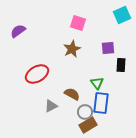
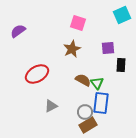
brown semicircle: moved 11 px right, 14 px up
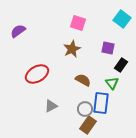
cyan square: moved 4 px down; rotated 30 degrees counterclockwise
purple square: rotated 16 degrees clockwise
black rectangle: rotated 32 degrees clockwise
green triangle: moved 15 px right
gray circle: moved 3 px up
brown rectangle: rotated 24 degrees counterclockwise
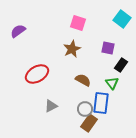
brown rectangle: moved 1 px right, 2 px up
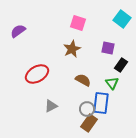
gray circle: moved 2 px right
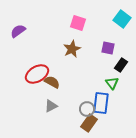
brown semicircle: moved 31 px left, 2 px down
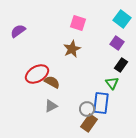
purple square: moved 9 px right, 5 px up; rotated 24 degrees clockwise
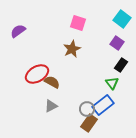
blue rectangle: moved 2 px right, 2 px down; rotated 45 degrees clockwise
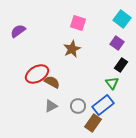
gray circle: moved 9 px left, 3 px up
brown rectangle: moved 4 px right
